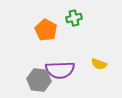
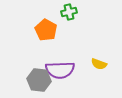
green cross: moved 5 px left, 6 px up
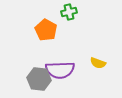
yellow semicircle: moved 1 px left, 1 px up
gray hexagon: moved 1 px up
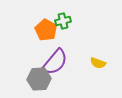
green cross: moved 6 px left, 9 px down
purple semicircle: moved 5 px left, 8 px up; rotated 48 degrees counterclockwise
gray hexagon: rotated 10 degrees counterclockwise
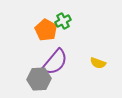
green cross: rotated 14 degrees counterclockwise
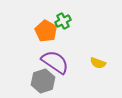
orange pentagon: moved 1 px down
purple semicircle: rotated 96 degrees counterclockwise
gray hexagon: moved 4 px right, 2 px down; rotated 15 degrees counterclockwise
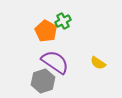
yellow semicircle: rotated 14 degrees clockwise
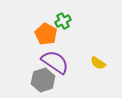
orange pentagon: moved 3 px down
gray hexagon: moved 1 px up
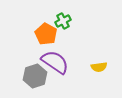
yellow semicircle: moved 1 px right, 4 px down; rotated 42 degrees counterclockwise
gray hexagon: moved 8 px left, 4 px up
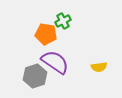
orange pentagon: rotated 20 degrees counterclockwise
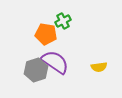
gray hexagon: moved 1 px right, 6 px up
